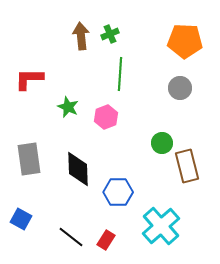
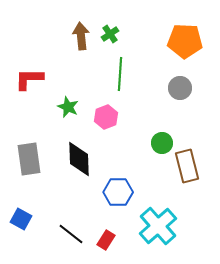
green cross: rotated 12 degrees counterclockwise
black diamond: moved 1 px right, 10 px up
cyan cross: moved 3 px left
black line: moved 3 px up
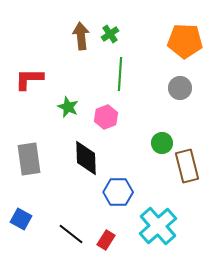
black diamond: moved 7 px right, 1 px up
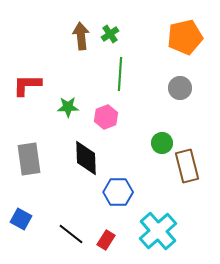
orange pentagon: moved 4 px up; rotated 16 degrees counterclockwise
red L-shape: moved 2 px left, 6 px down
green star: rotated 25 degrees counterclockwise
cyan cross: moved 5 px down
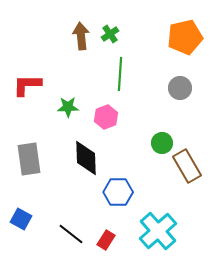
brown rectangle: rotated 16 degrees counterclockwise
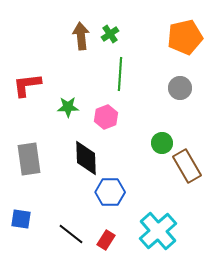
red L-shape: rotated 8 degrees counterclockwise
blue hexagon: moved 8 px left
blue square: rotated 20 degrees counterclockwise
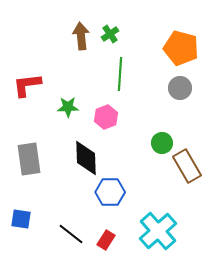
orange pentagon: moved 4 px left, 11 px down; rotated 28 degrees clockwise
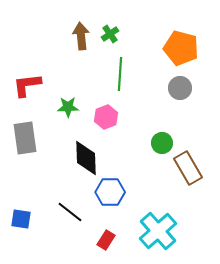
gray rectangle: moved 4 px left, 21 px up
brown rectangle: moved 1 px right, 2 px down
black line: moved 1 px left, 22 px up
